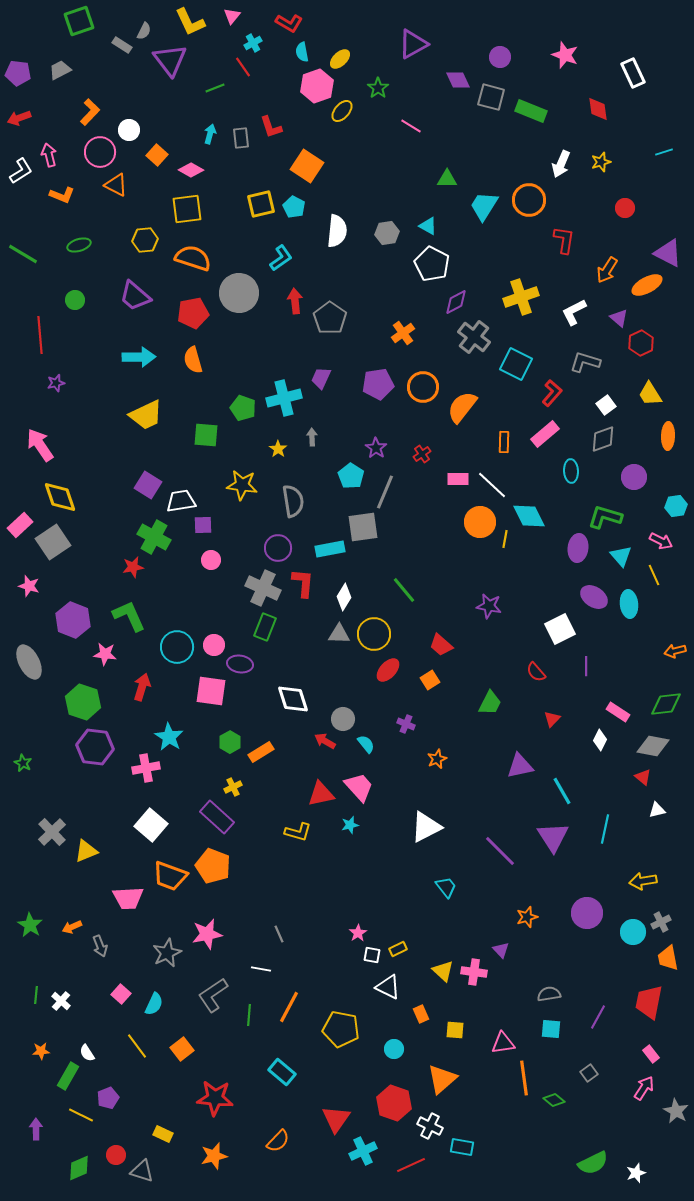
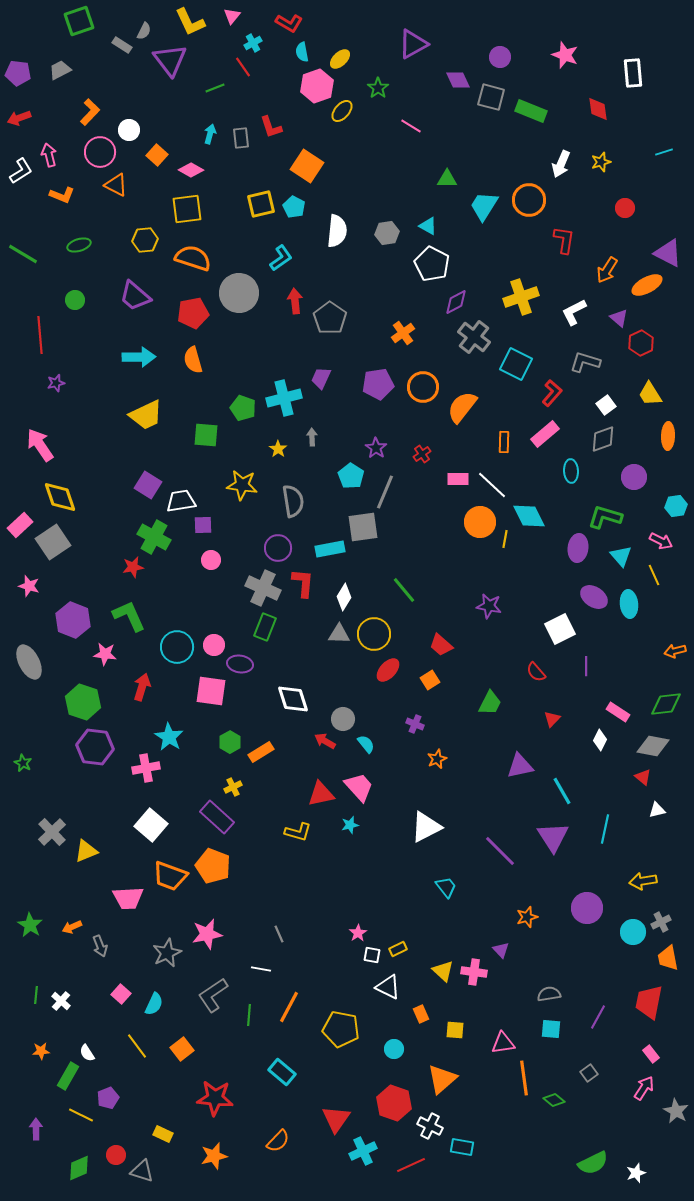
white rectangle at (633, 73): rotated 20 degrees clockwise
purple cross at (406, 724): moved 9 px right
purple circle at (587, 913): moved 5 px up
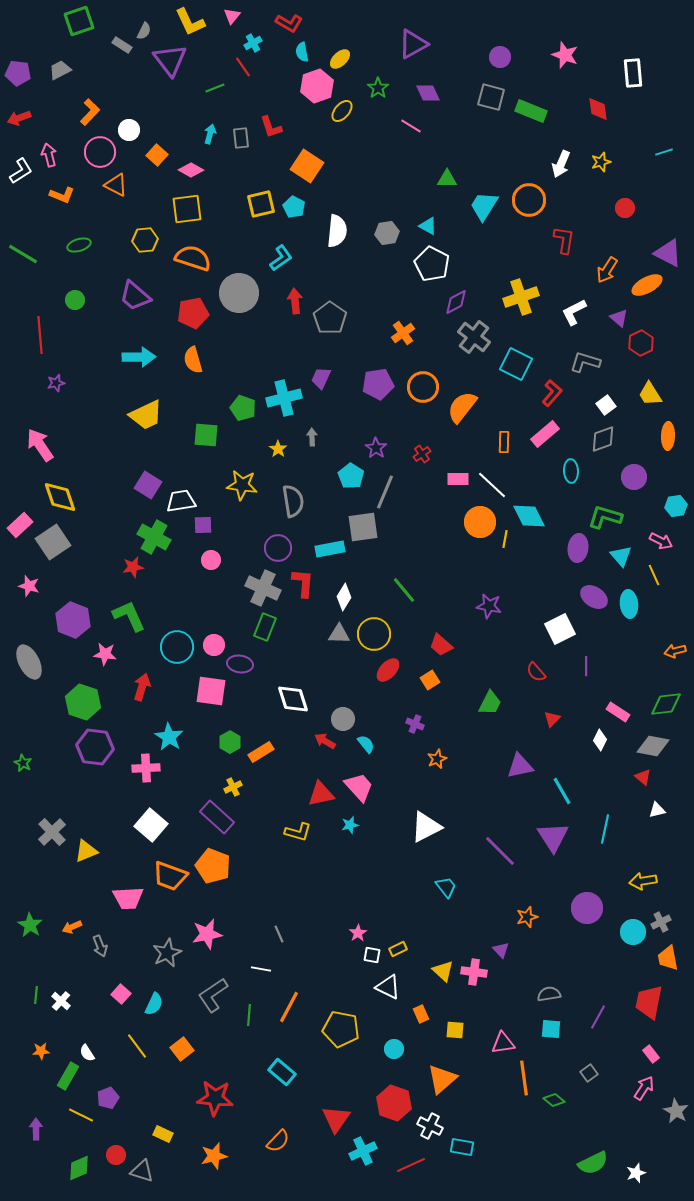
purple diamond at (458, 80): moved 30 px left, 13 px down
pink cross at (146, 768): rotated 8 degrees clockwise
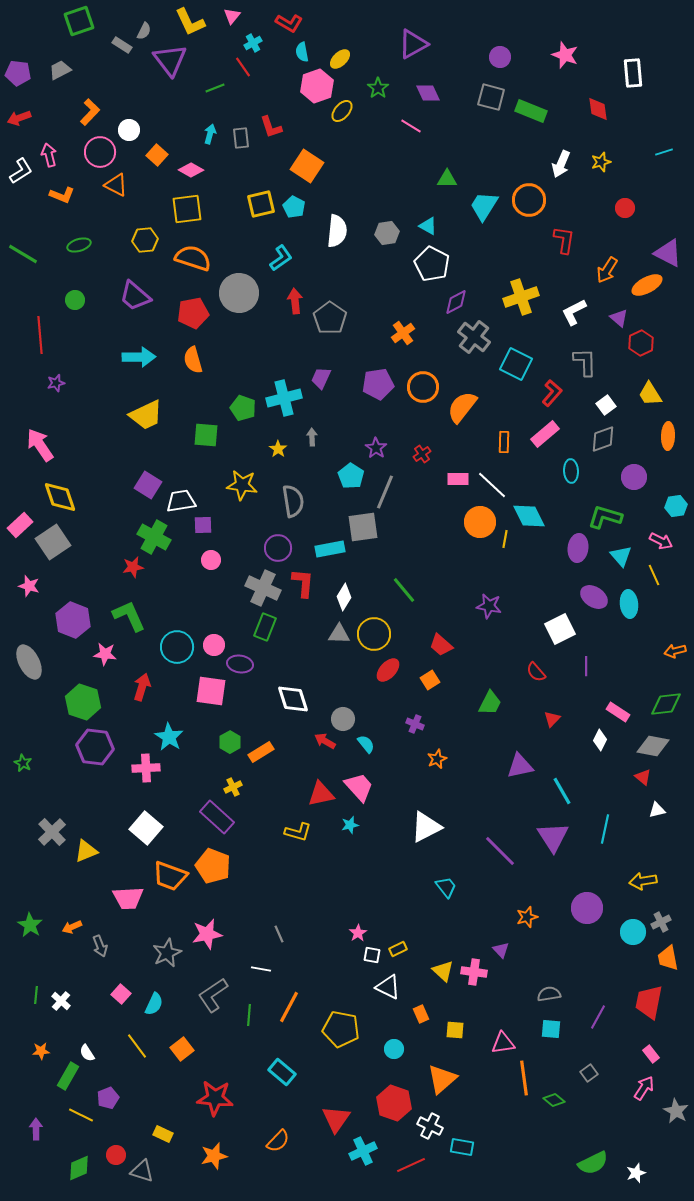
gray L-shape at (585, 362): rotated 72 degrees clockwise
white square at (151, 825): moved 5 px left, 3 px down
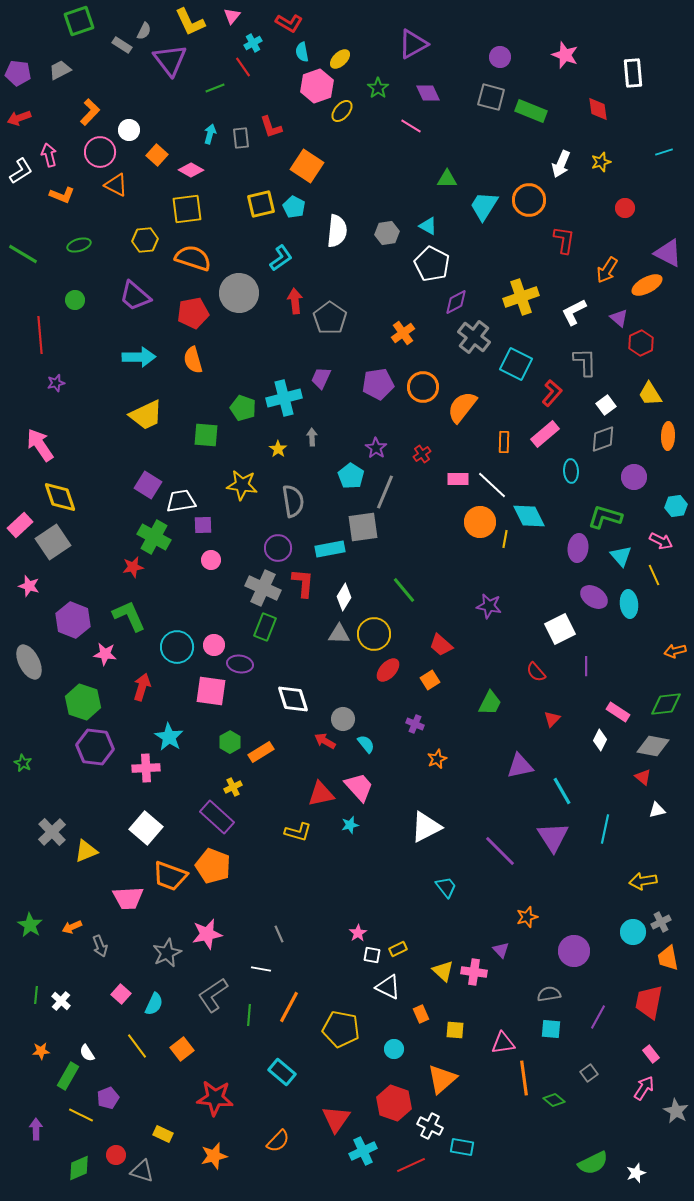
purple circle at (587, 908): moved 13 px left, 43 px down
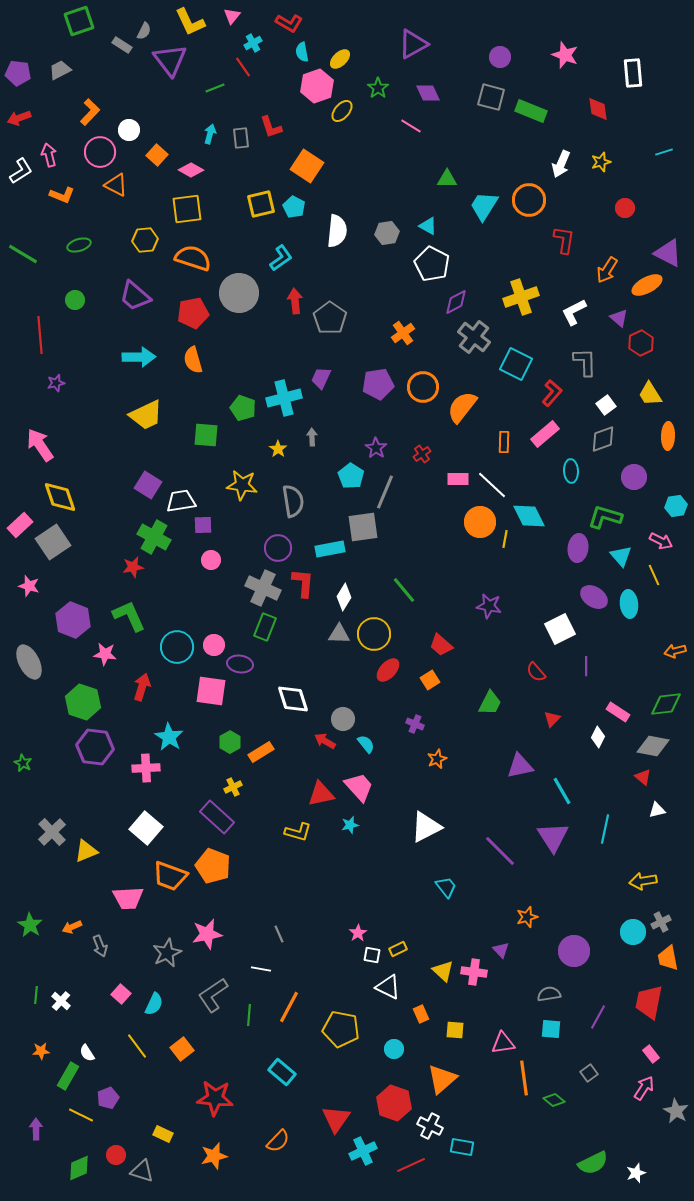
white diamond at (600, 740): moved 2 px left, 3 px up
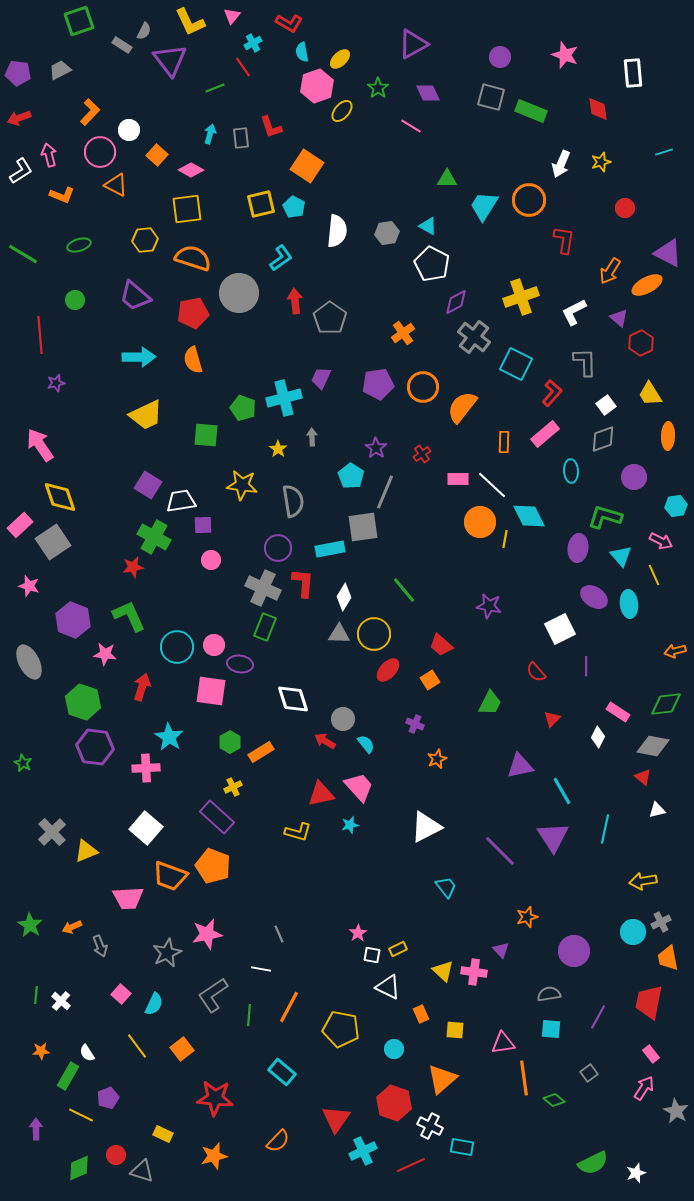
orange arrow at (607, 270): moved 3 px right, 1 px down
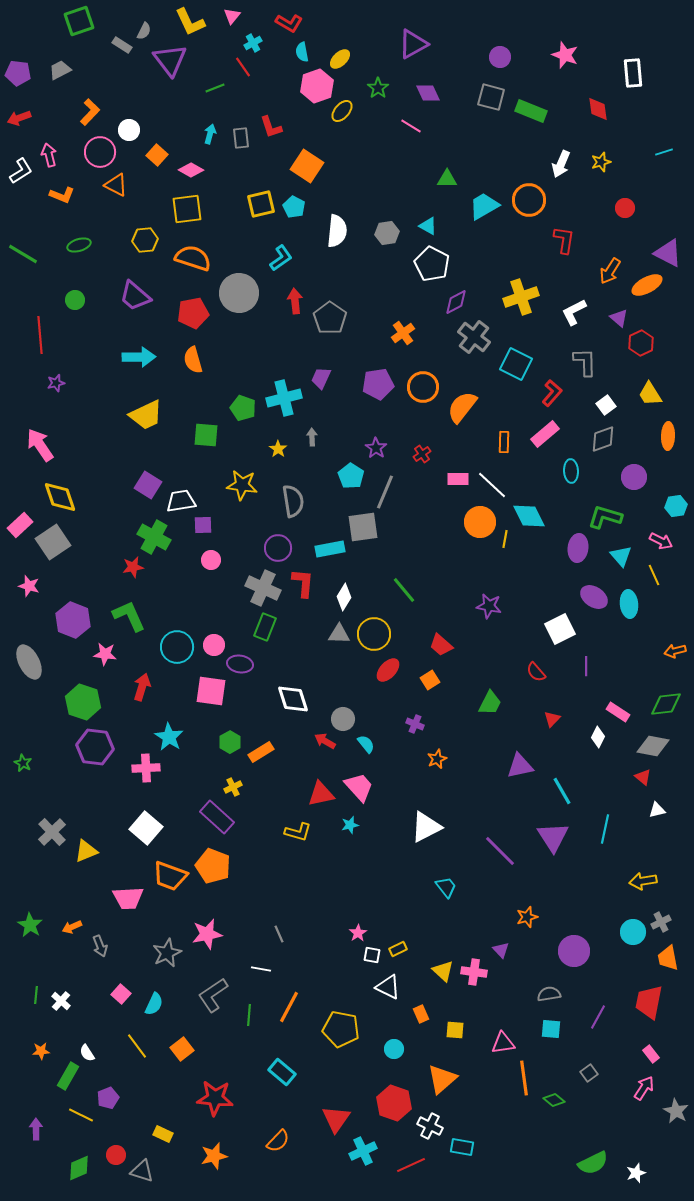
cyan trapezoid at (484, 206): rotated 28 degrees clockwise
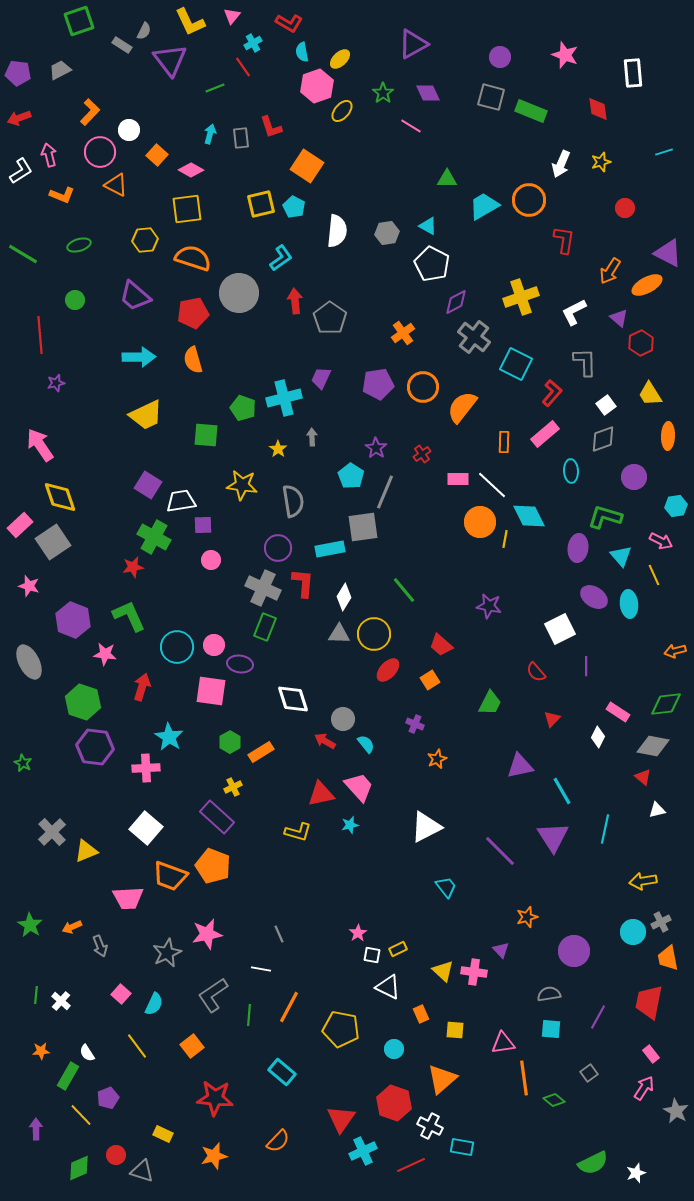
green star at (378, 88): moved 5 px right, 5 px down
orange square at (182, 1049): moved 10 px right, 3 px up
yellow line at (81, 1115): rotated 20 degrees clockwise
red triangle at (336, 1119): moved 5 px right
